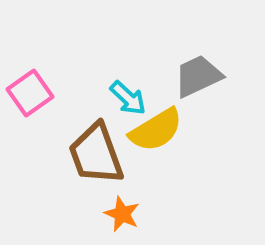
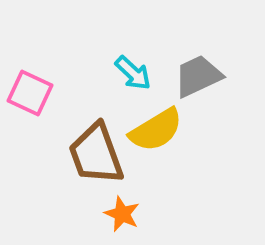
pink square: rotated 30 degrees counterclockwise
cyan arrow: moved 5 px right, 25 px up
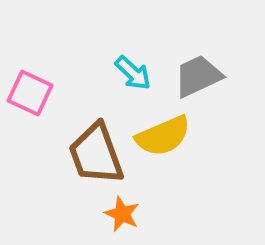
yellow semicircle: moved 7 px right, 6 px down; rotated 8 degrees clockwise
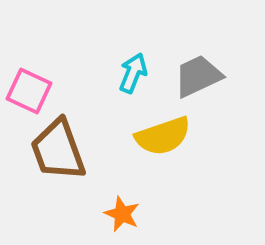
cyan arrow: rotated 111 degrees counterclockwise
pink square: moved 1 px left, 2 px up
yellow semicircle: rotated 4 degrees clockwise
brown trapezoid: moved 38 px left, 4 px up
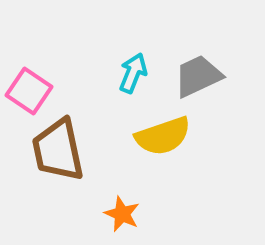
pink square: rotated 9 degrees clockwise
brown trapezoid: rotated 8 degrees clockwise
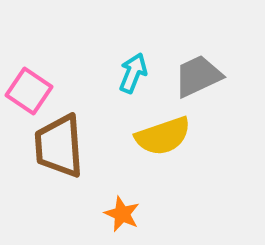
brown trapezoid: moved 1 px right, 4 px up; rotated 8 degrees clockwise
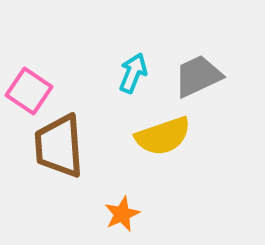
orange star: rotated 24 degrees clockwise
